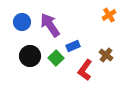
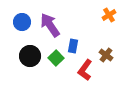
blue rectangle: rotated 56 degrees counterclockwise
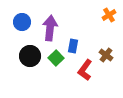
purple arrow: moved 3 px down; rotated 40 degrees clockwise
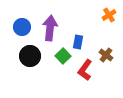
blue circle: moved 5 px down
blue rectangle: moved 5 px right, 4 px up
green square: moved 7 px right, 2 px up
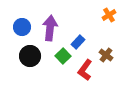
blue rectangle: rotated 32 degrees clockwise
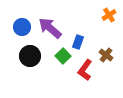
purple arrow: rotated 55 degrees counterclockwise
blue rectangle: rotated 24 degrees counterclockwise
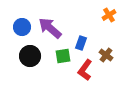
blue rectangle: moved 3 px right, 1 px down
green square: rotated 35 degrees clockwise
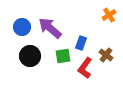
red L-shape: moved 2 px up
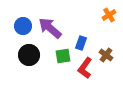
blue circle: moved 1 px right, 1 px up
black circle: moved 1 px left, 1 px up
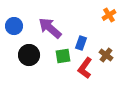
blue circle: moved 9 px left
